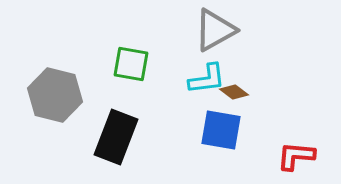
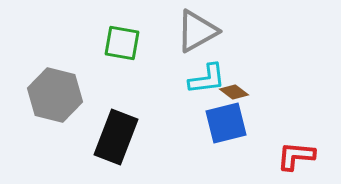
gray triangle: moved 18 px left, 1 px down
green square: moved 9 px left, 21 px up
blue square: moved 5 px right, 7 px up; rotated 24 degrees counterclockwise
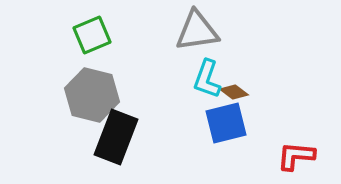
gray triangle: rotated 21 degrees clockwise
green square: moved 30 px left, 8 px up; rotated 33 degrees counterclockwise
cyan L-shape: rotated 117 degrees clockwise
gray hexagon: moved 37 px right
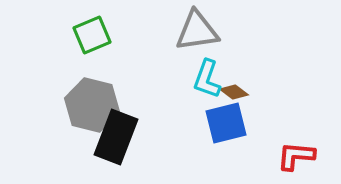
gray hexagon: moved 10 px down
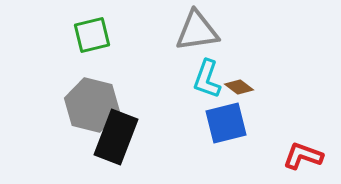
green square: rotated 9 degrees clockwise
brown diamond: moved 5 px right, 5 px up
red L-shape: moved 7 px right; rotated 15 degrees clockwise
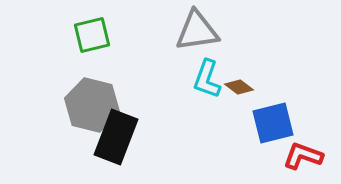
blue square: moved 47 px right
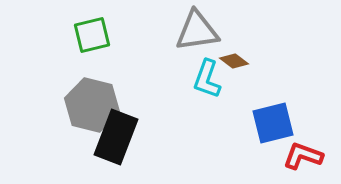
brown diamond: moved 5 px left, 26 px up
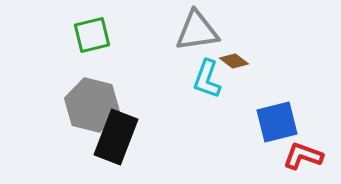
blue square: moved 4 px right, 1 px up
